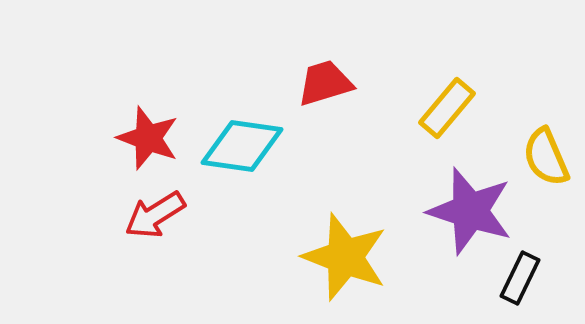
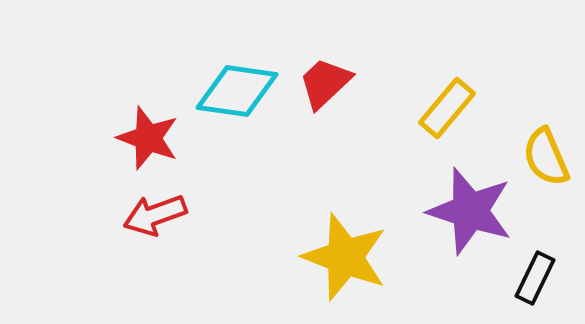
red trapezoid: rotated 26 degrees counterclockwise
cyan diamond: moved 5 px left, 55 px up
red arrow: rotated 12 degrees clockwise
black rectangle: moved 15 px right
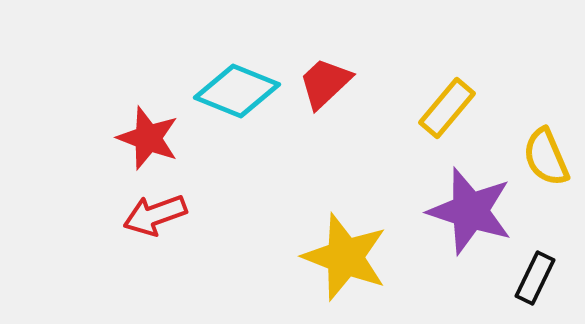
cyan diamond: rotated 14 degrees clockwise
